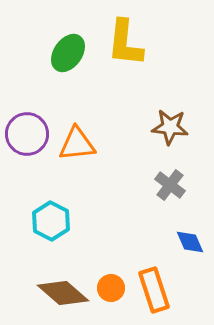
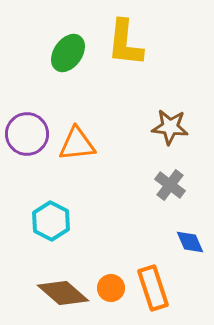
orange rectangle: moved 1 px left, 2 px up
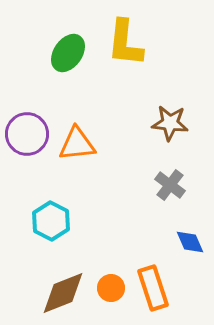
brown star: moved 4 px up
brown diamond: rotated 63 degrees counterclockwise
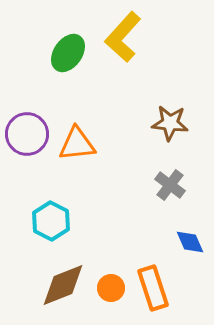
yellow L-shape: moved 2 px left, 6 px up; rotated 36 degrees clockwise
brown diamond: moved 8 px up
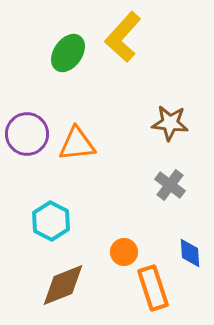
blue diamond: moved 11 px down; rotated 20 degrees clockwise
orange circle: moved 13 px right, 36 px up
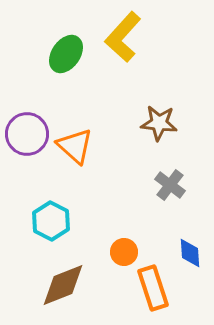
green ellipse: moved 2 px left, 1 px down
brown star: moved 11 px left
orange triangle: moved 2 px left, 2 px down; rotated 48 degrees clockwise
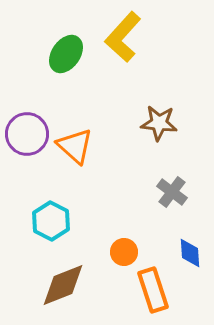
gray cross: moved 2 px right, 7 px down
orange rectangle: moved 2 px down
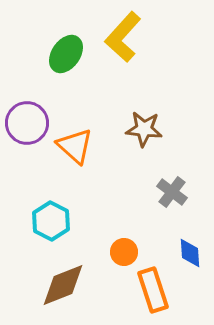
brown star: moved 15 px left, 6 px down
purple circle: moved 11 px up
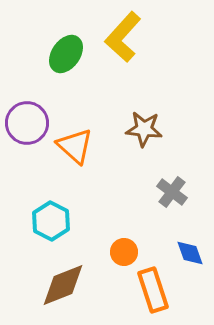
blue diamond: rotated 16 degrees counterclockwise
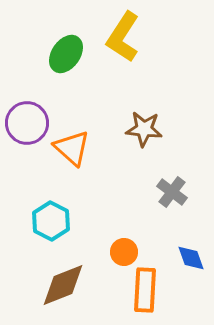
yellow L-shape: rotated 9 degrees counterclockwise
orange triangle: moved 3 px left, 2 px down
blue diamond: moved 1 px right, 5 px down
orange rectangle: moved 8 px left; rotated 21 degrees clockwise
